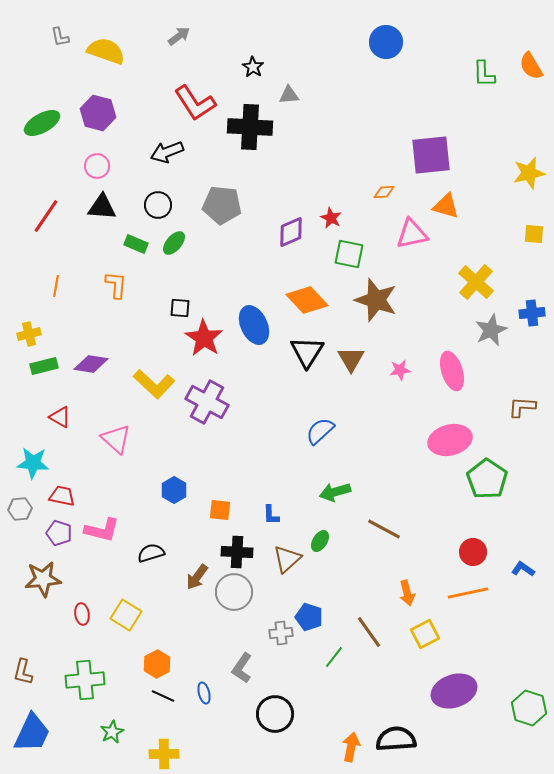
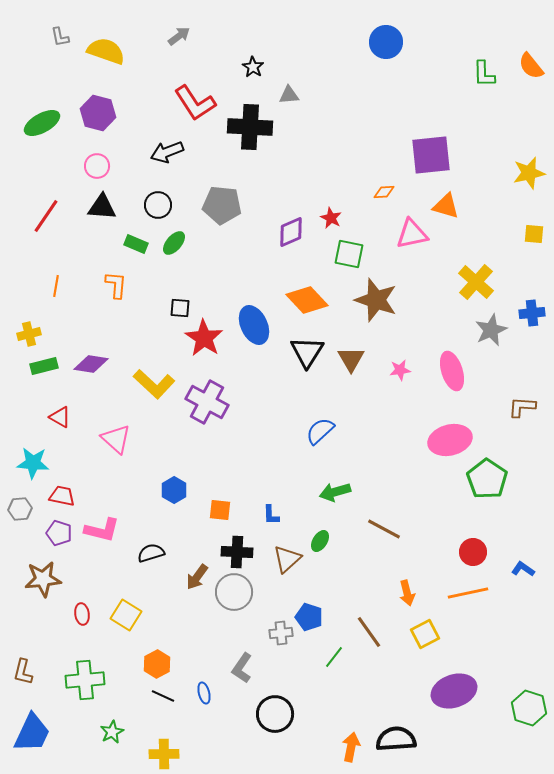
orange semicircle at (531, 66): rotated 8 degrees counterclockwise
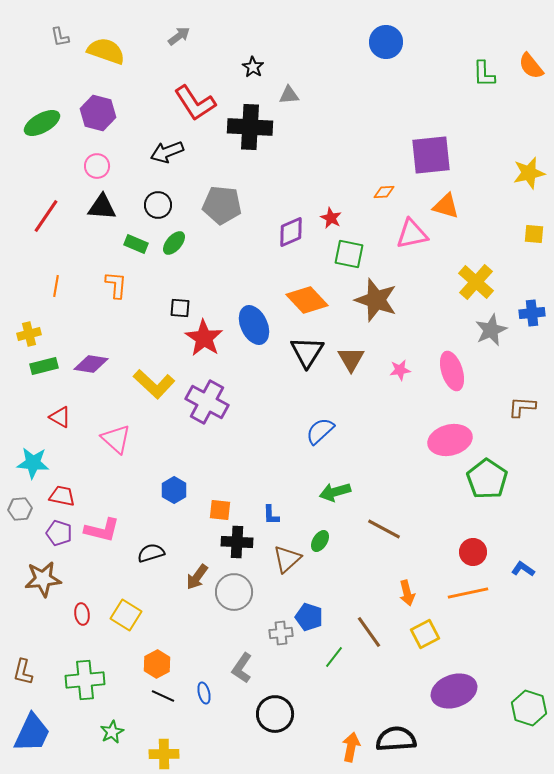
black cross at (237, 552): moved 10 px up
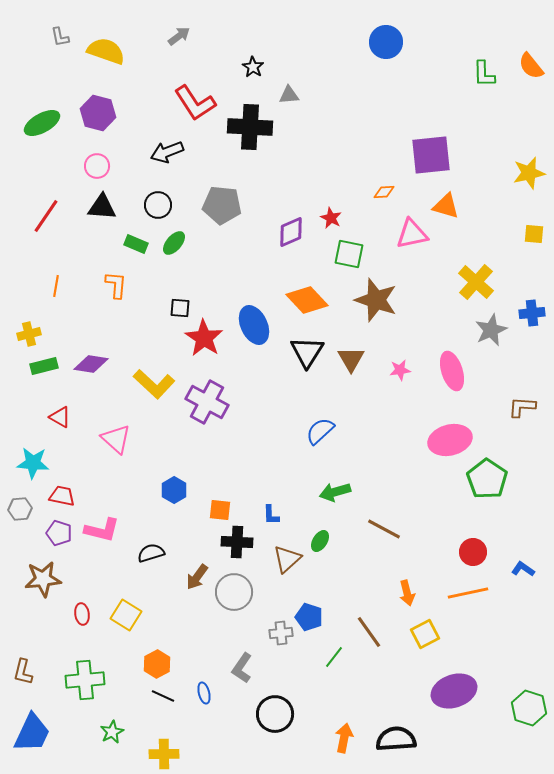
orange arrow at (351, 747): moved 7 px left, 9 px up
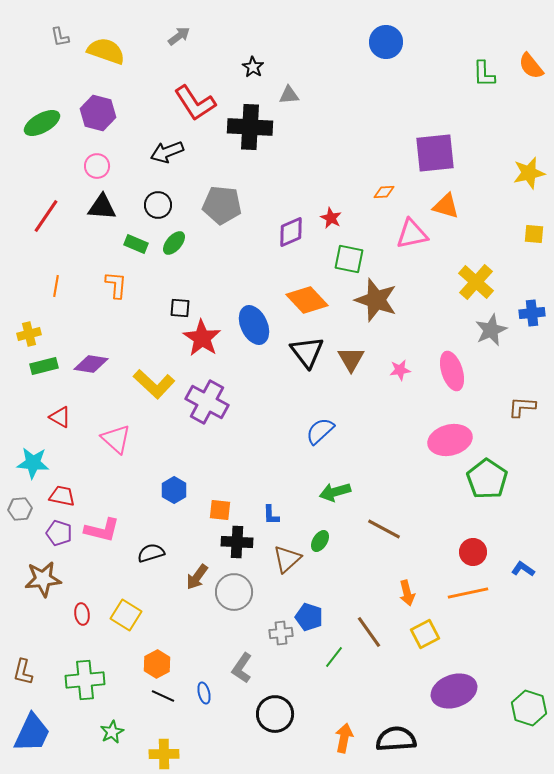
purple square at (431, 155): moved 4 px right, 2 px up
green square at (349, 254): moved 5 px down
red star at (204, 338): moved 2 px left
black triangle at (307, 352): rotated 9 degrees counterclockwise
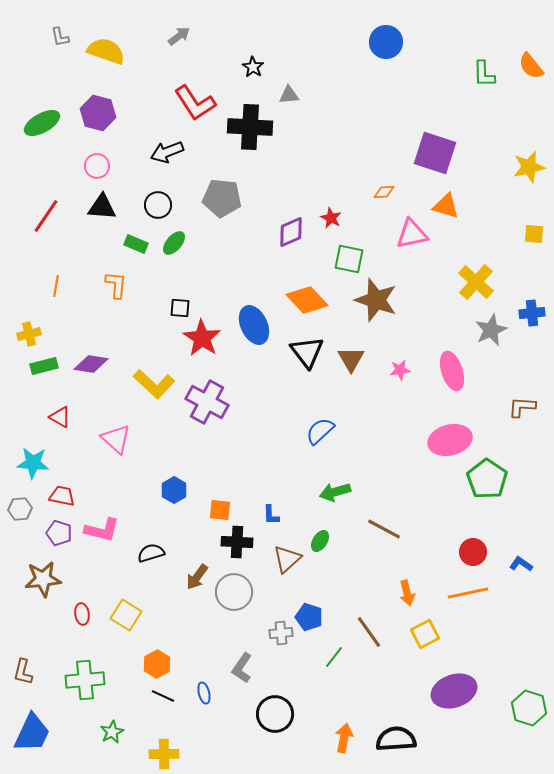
purple square at (435, 153): rotated 24 degrees clockwise
yellow star at (529, 173): moved 6 px up
gray pentagon at (222, 205): moved 7 px up
blue L-shape at (523, 569): moved 2 px left, 5 px up
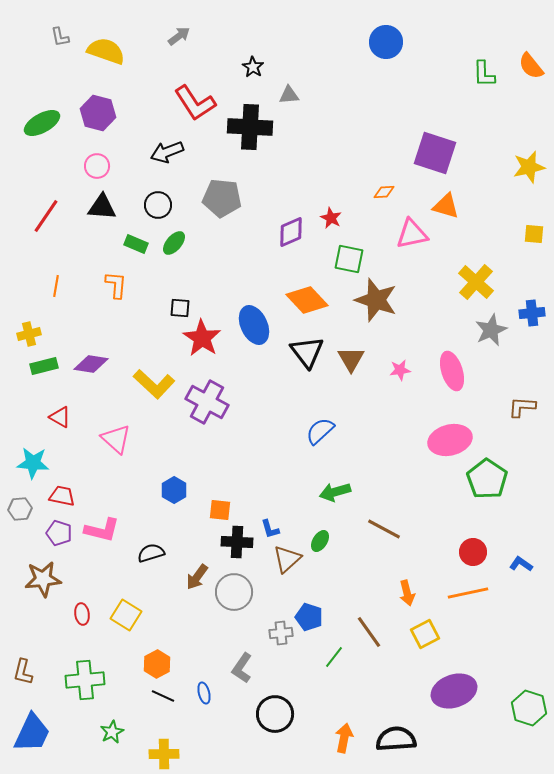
blue L-shape at (271, 515): moved 1 px left, 14 px down; rotated 15 degrees counterclockwise
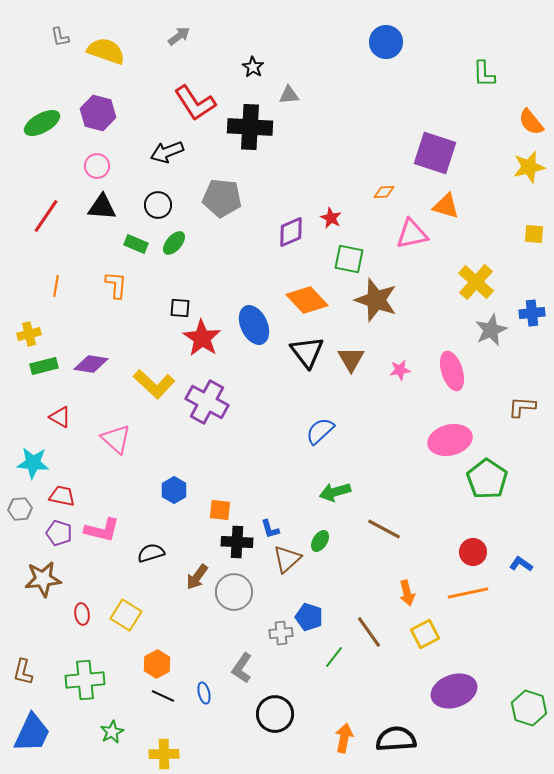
orange semicircle at (531, 66): moved 56 px down
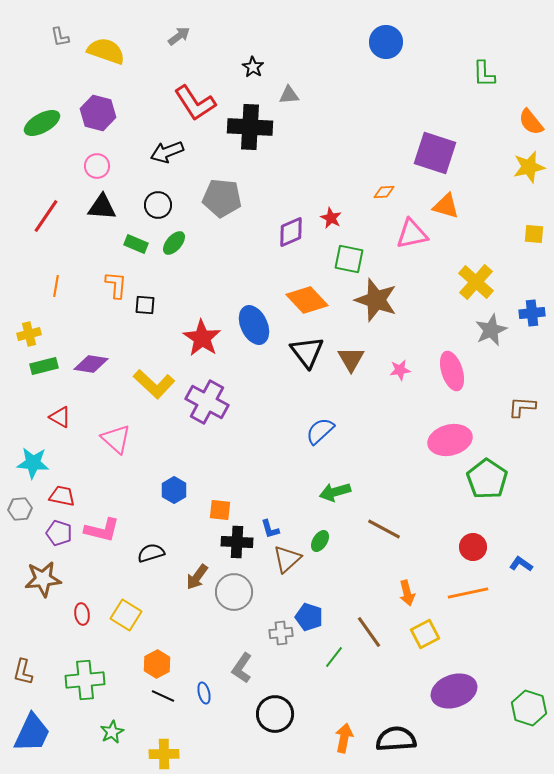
black square at (180, 308): moved 35 px left, 3 px up
red circle at (473, 552): moved 5 px up
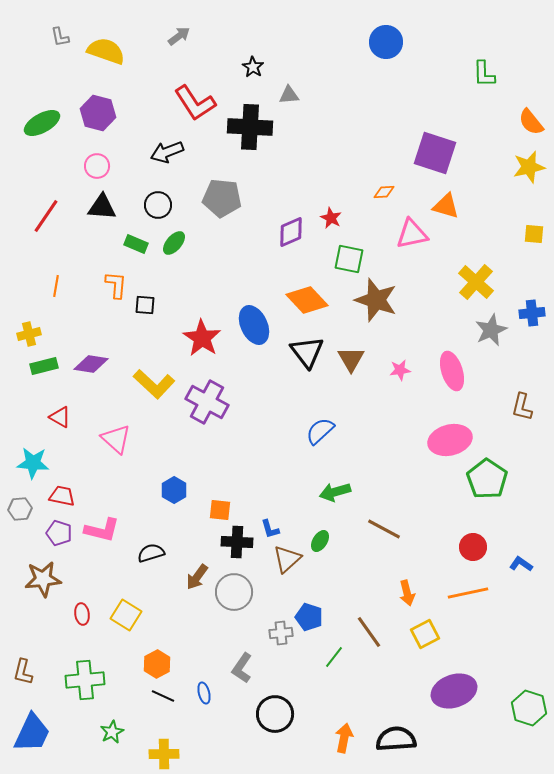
brown L-shape at (522, 407): rotated 80 degrees counterclockwise
